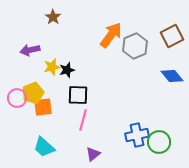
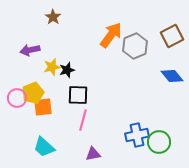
purple triangle: rotated 28 degrees clockwise
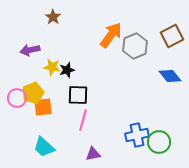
yellow star: rotated 24 degrees clockwise
blue diamond: moved 2 px left
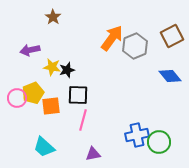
orange arrow: moved 1 px right, 3 px down
orange square: moved 8 px right, 1 px up
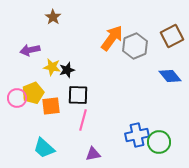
cyan trapezoid: moved 1 px down
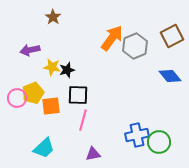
cyan trapezoid: rotated 85 degrees counterclockwise
